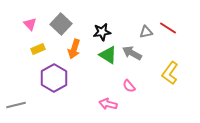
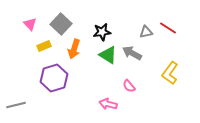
yellow rectangle: moved 6 px right, 3 px up
purple hexagon: rotated 12 degrees clockwise
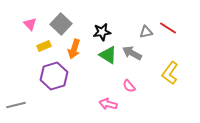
purple hexagon: moved 2 px up
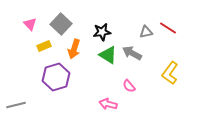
purple hexagon: moved 2 px right, 1 px down
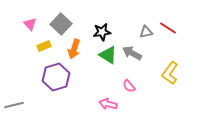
gray line: moved 2 px left
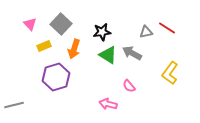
red line: moved 1 px left
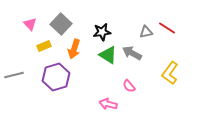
gray line: moved 30 px up
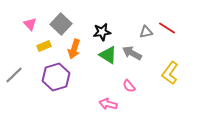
gray line: rotated 30 degrees counterclockwise
